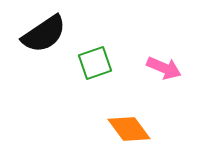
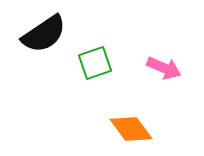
orange diamond: moved 2 px right
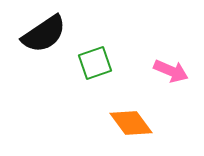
pink arrow: moved 7 px right, 3 px down
orange diamond: moved 6 px up
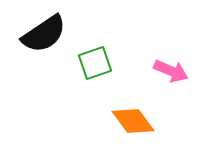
orange diamond: moved 2 px right, 2 px up
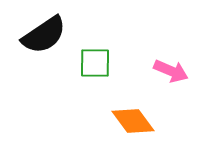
black semicircle: moved 1 px down
green square: rotated 20 degrees clockwise
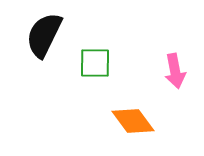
black semicircle: rotated 150 degrees clockwise
pink arrow: moved 4 px right; rotated 56 degrees clockwise
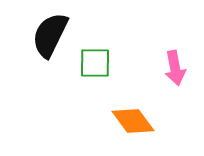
black semicircle: moved 6 px right
pink arrow: moved 3 px up
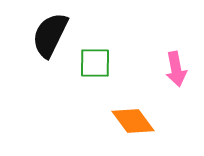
pink arrow: moved 1 px right, 1 px down
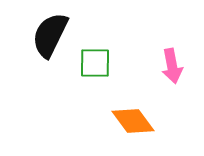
pink arrow: moved 4 px left, 3 px up
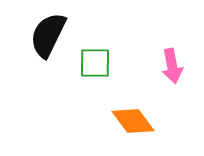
black semicircle: moved 2 px left
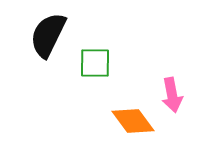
pink arrow: moved 29 px down
